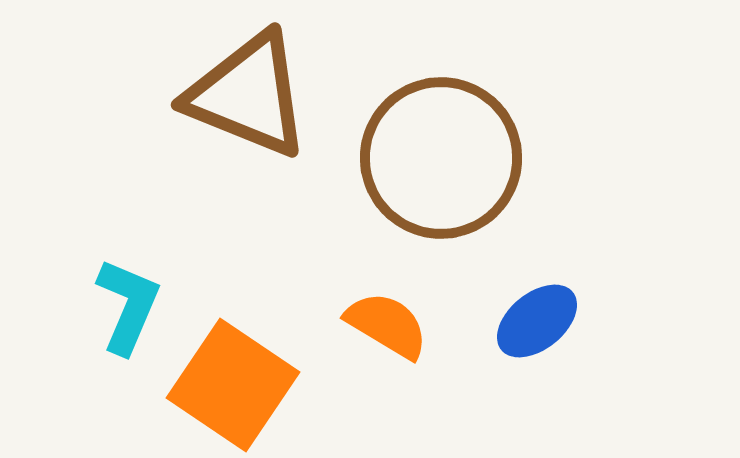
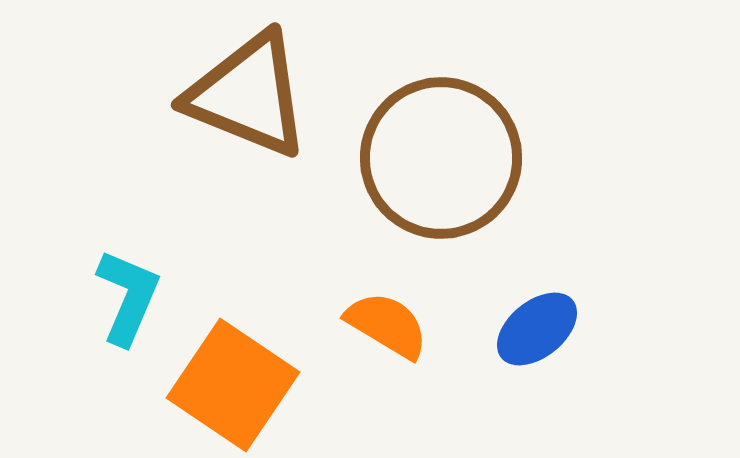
cyan L-shape: moved 9 px up
blue ellipse: moved 8 px down
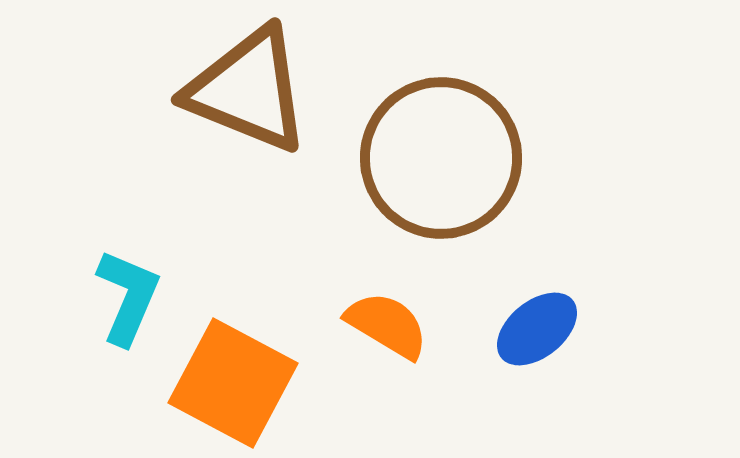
brown triangle: moved 5 px up
orange square: moved 2 px up; rotated 6 degrees counterclockwise
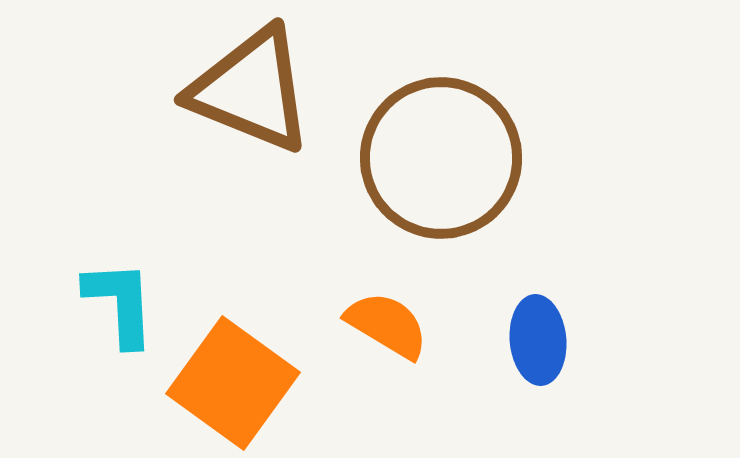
brown triangle: moved 3 px right
cyan L-shape: moved 8 px left, 6 px down; rotated 26 degrees counterclockwise
blue ellipse: moved 1 px right, 11 px down; rotated 56 degrees counterclockwise
orange square: rotated 8 degrees clockwise
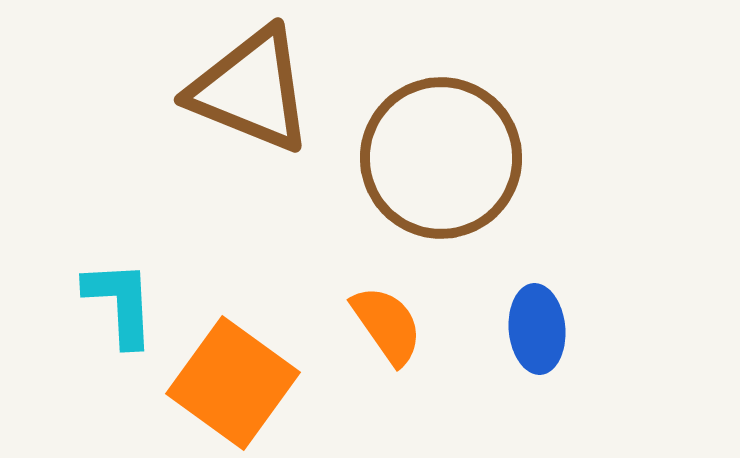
orange semicircle: rotated 24 degrees clockwise
blue ellipse: moved 1 px left, 11 px up
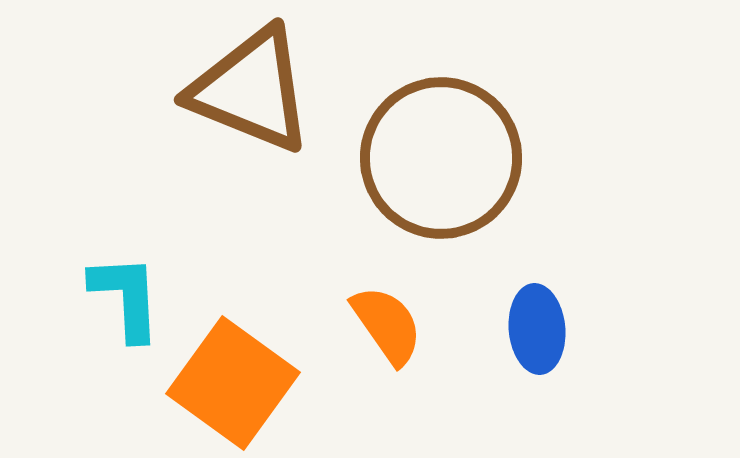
cyan L-shape: moved 6 px right, 6 px up
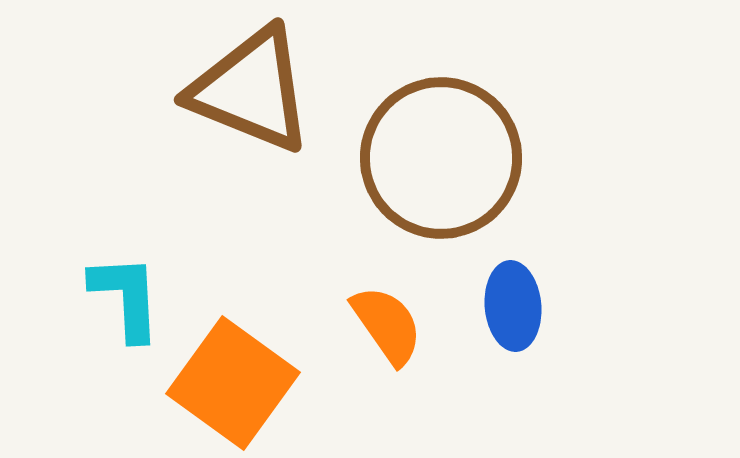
blue ellipse: moved 24 px left, 23 px up
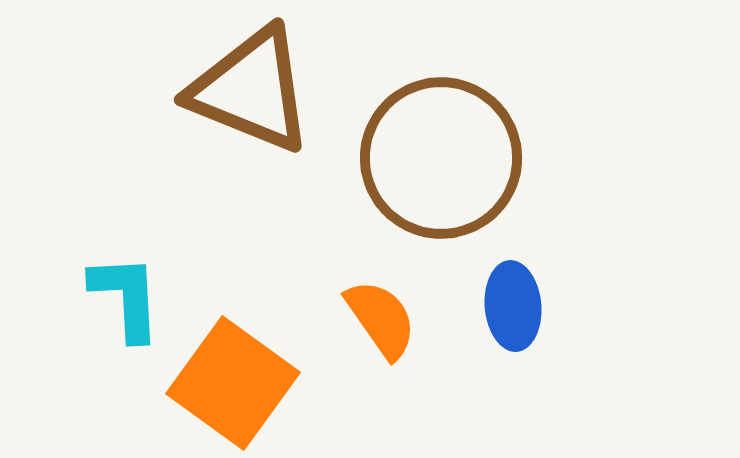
orange semicircle: moved 6 px left, 6 px up
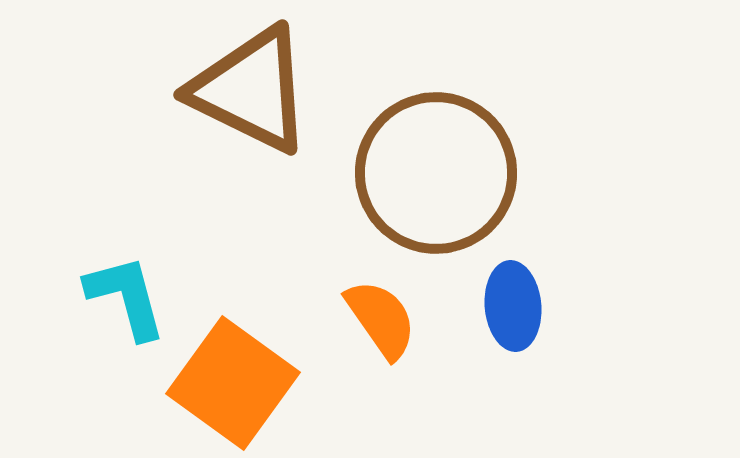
brown triangle: rotated 4 degrees clockwise
brown circle: moved 5 px left, 15 px down
cyan L-shape: rotated 12 degrees counterclockwise
